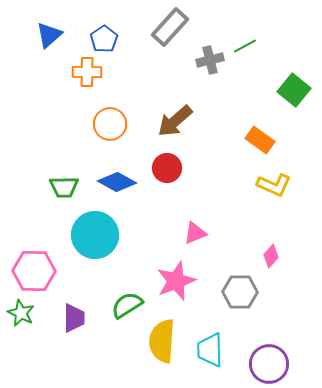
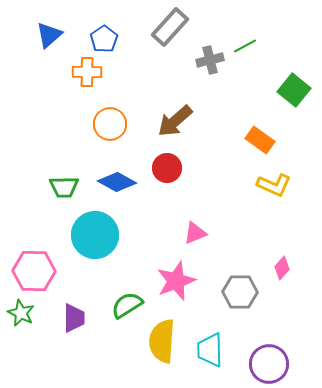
pink diamond: moved 11 px right, 12 px down
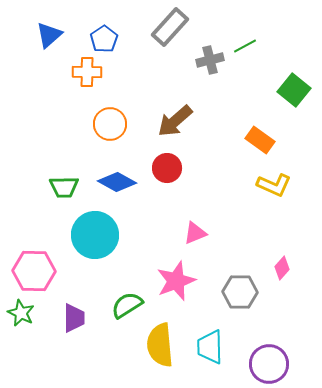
yellow semicircle: moved 2 px left, 4 px down; rotated 9 degrees counterclockwise
cyan trapezoid: moved 3 px up
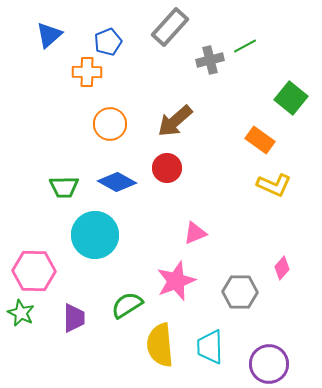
blue pentagon: moved 4 px right, 3 px down; rotated 12 degrees clockwise
green square: moved 3 px left, 8 px down
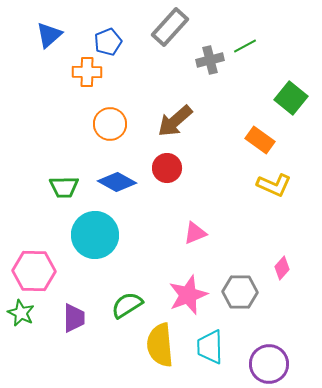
pink star: moved 12 px right, 14 px down
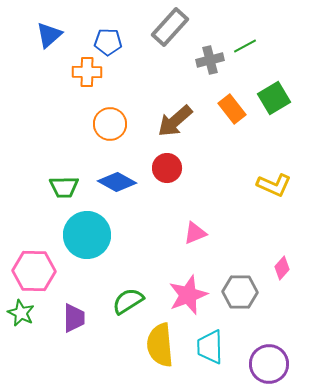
blue pentagon: rotated 24 degrees clockwise
green square: moved 17 px left; rotated 20 degrees clockwise
orange rectangle: moved 28 px left, 31 px up; rotated 16 degrees clockwise
cyan circle: moved 8 px left
green semicircle: moved 1 px right, 4 px up
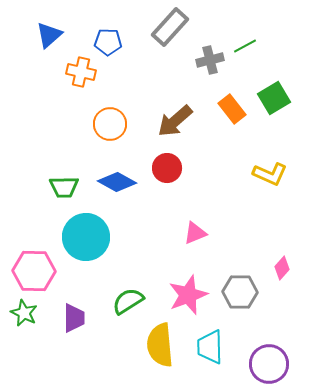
orange cross: moved 6 px left; rotated 12 degrees clockwise
yellow L-shape: moved 4 px left, 11 px up
cyan circle: moved 1 px left, 2 px down
green star: moved 3 px right
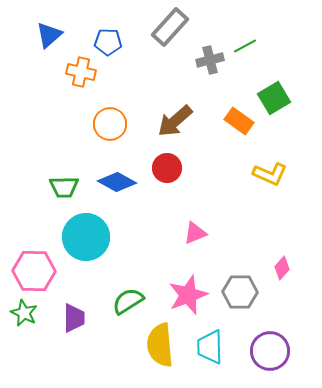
orange rectangle: moved 7 px right, 12 px down; rotated 16 degrees counterclockwise
purple circle: moved 1 px right, 13 px up
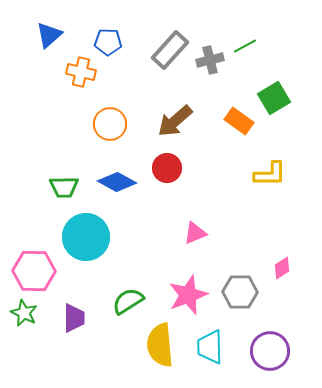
gray rectangle: moved 23 px down
yellow L-shape: rotated 24 degrees counterclockwise
pink diamond: rotated 15 degrees clockwise
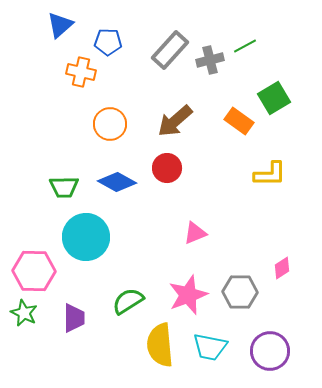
blue triangle: moved 11 px right, 10 px up
cyan trapezoid: rotated 78 degrees counterclockwise
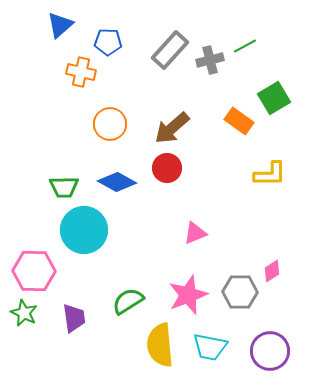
brown arrow: moved 3 px left, 7 px down
cyan circle: moved 2 px left, 7 px up
pink diamond: moved 10 px left, 3 px down
purple trapezoid: rotated 8 degrees counterclockwise
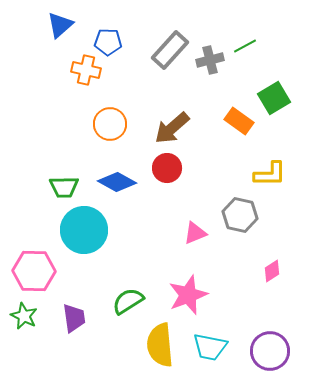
orange cross: moved 5 px right, 2 px up
gray hexagon: moved 77 px up; rotated 12 degrees clockwise
green star: moved 3 px down
